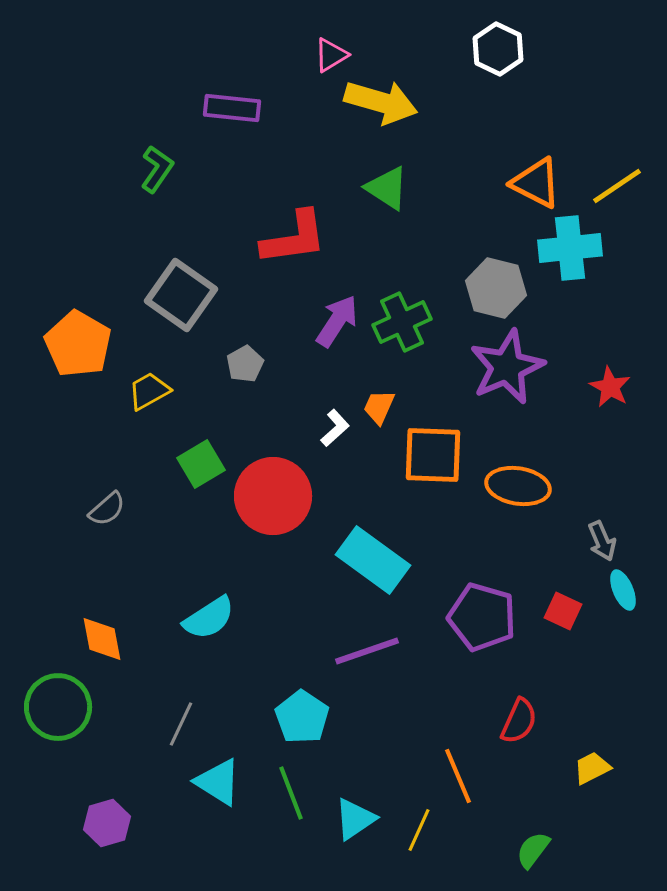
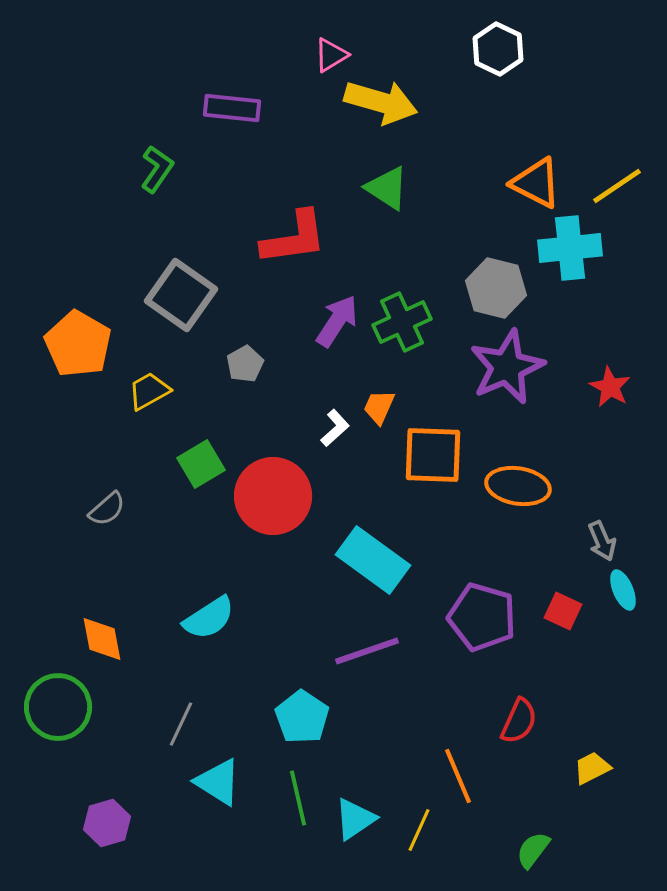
green line at (291, 793): moved 7 px right, 5 px down; rotated 8 degrees clockwise
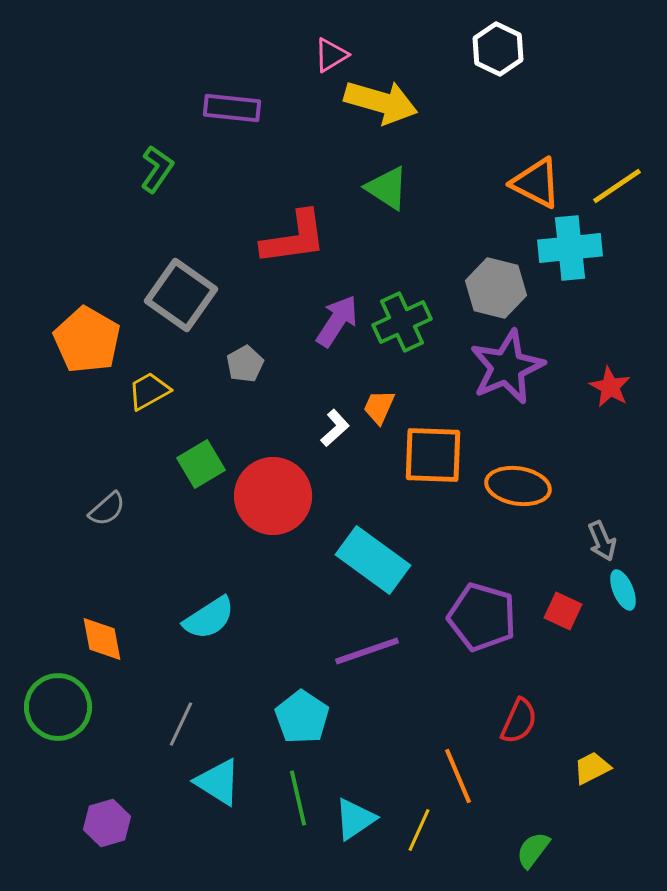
orange pentagon at (78, 344): moved 9 px right, 4 px up
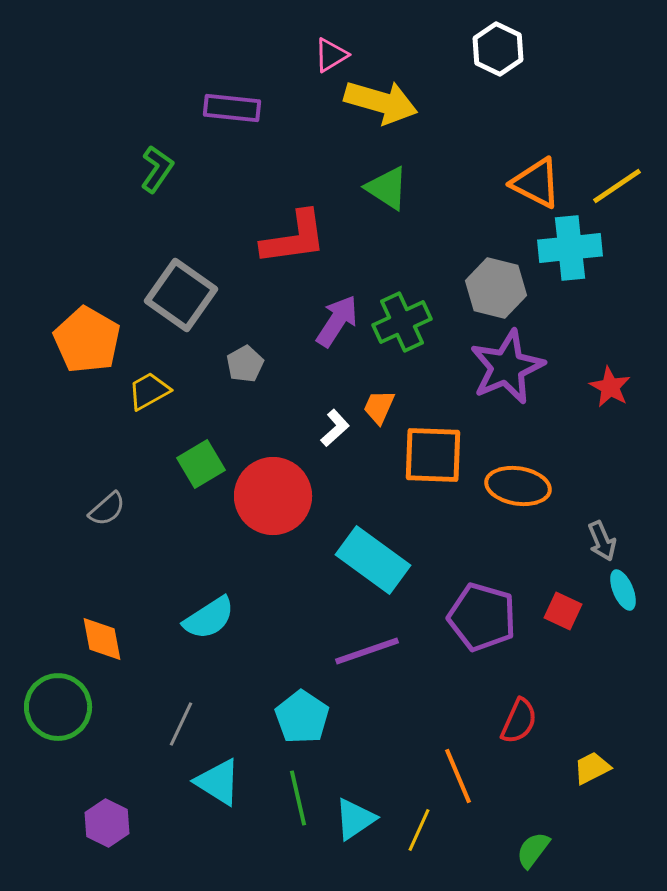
purple hexagon at (107, 823): rotated 18 degrees counterclockwise
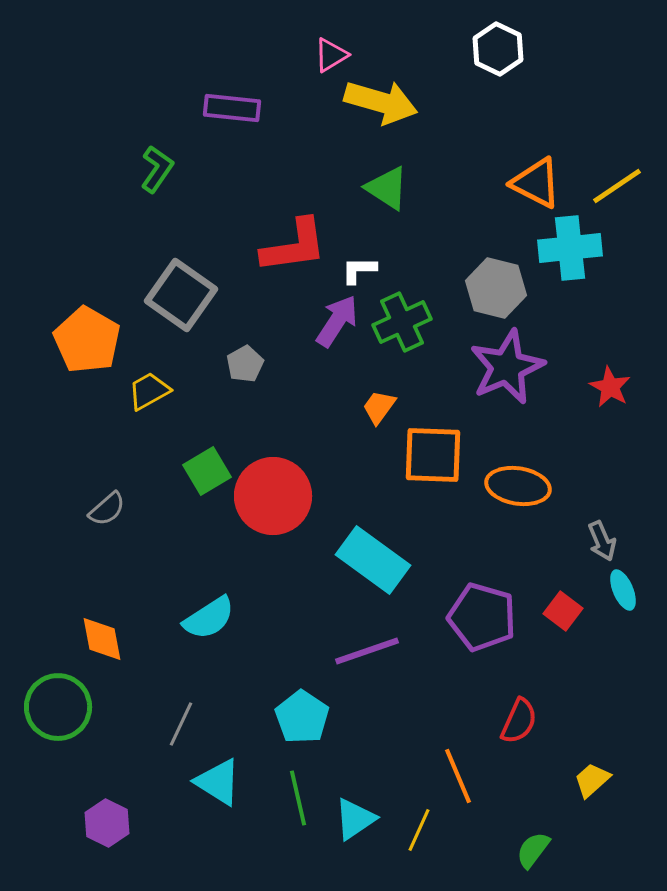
red L-shape at (294, 238): moved 8 px down
orange trapezoid at (379, 407): rotated 12 degrees clockwise
white L-shape at (335, 428): moved 24 px right, 158 px up; rotated 138 degrees counterclockwise
green square at (201, 464): moved 6 px right, 7 px down
red square at (563, 611): rotated 12 degrees clockwise
yellow trapezoid at (592, 768): moved 12 px down; rotated 15 degrees counterclockwise
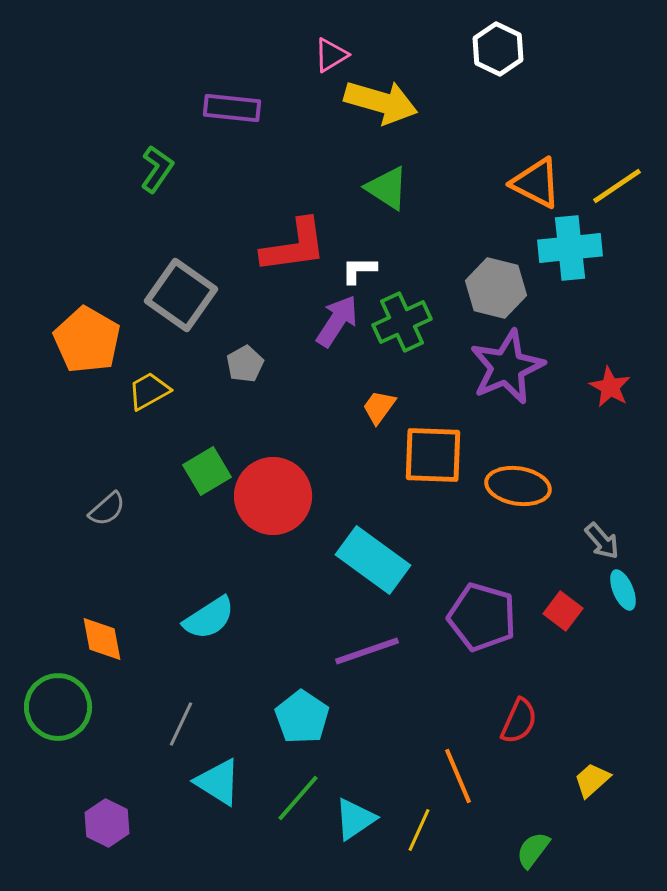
gray arrow at (602, 541): rotated 18 degrees counterclockwise
green line at (298, 798): rotated 54 degrees clockwise
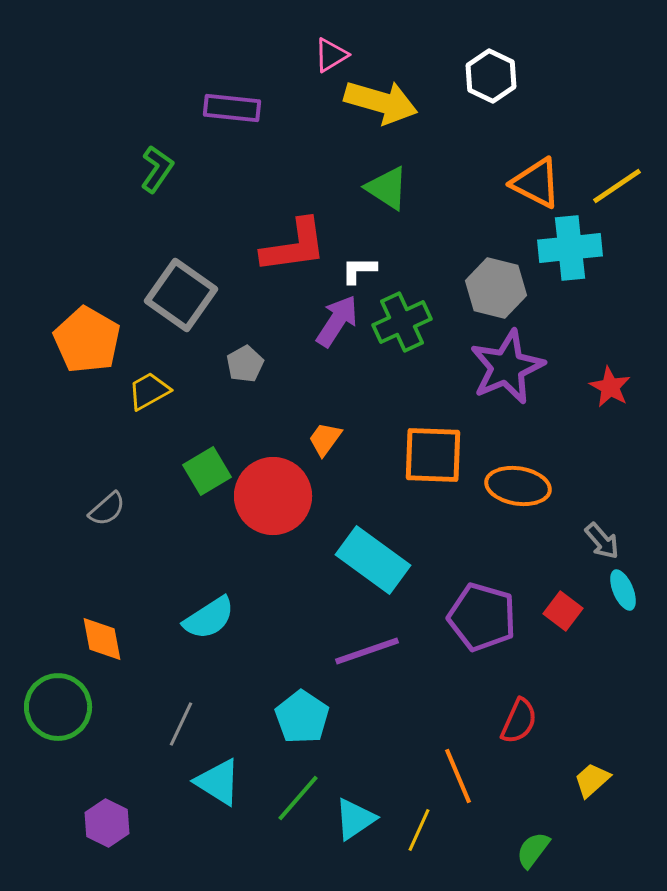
white hexagon at (498, 49): moved 7 px left, 27 px down
orange trapezoid at (379, 407): moved 54 px left, 32 px down
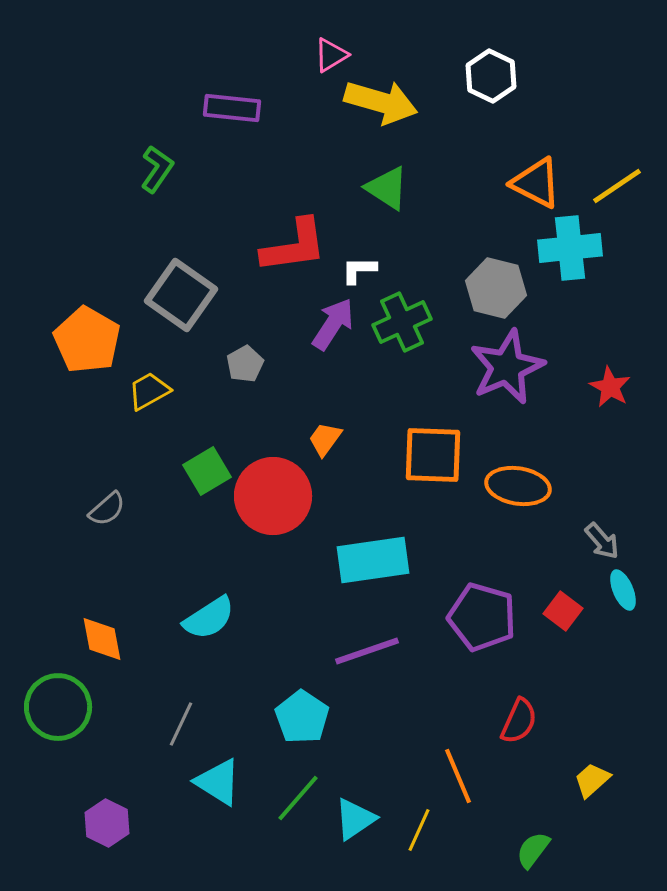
purple arrow at (337, 321): moved 4 px left, 3 px down
cyan rectangle at (373, 560): rotated 44 degrees counterclockwise
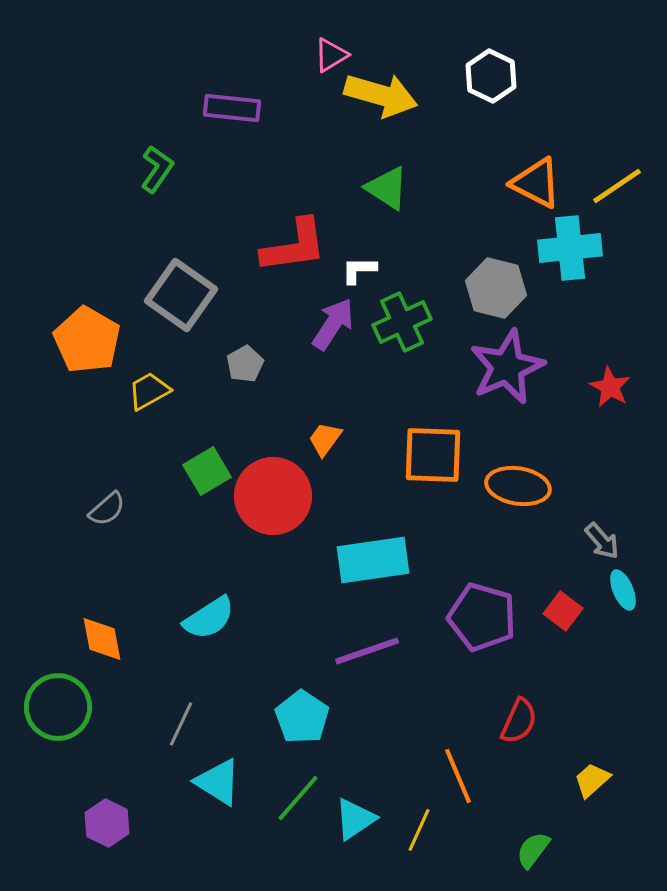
yellow arrow at (381, 102): moved 7 px up
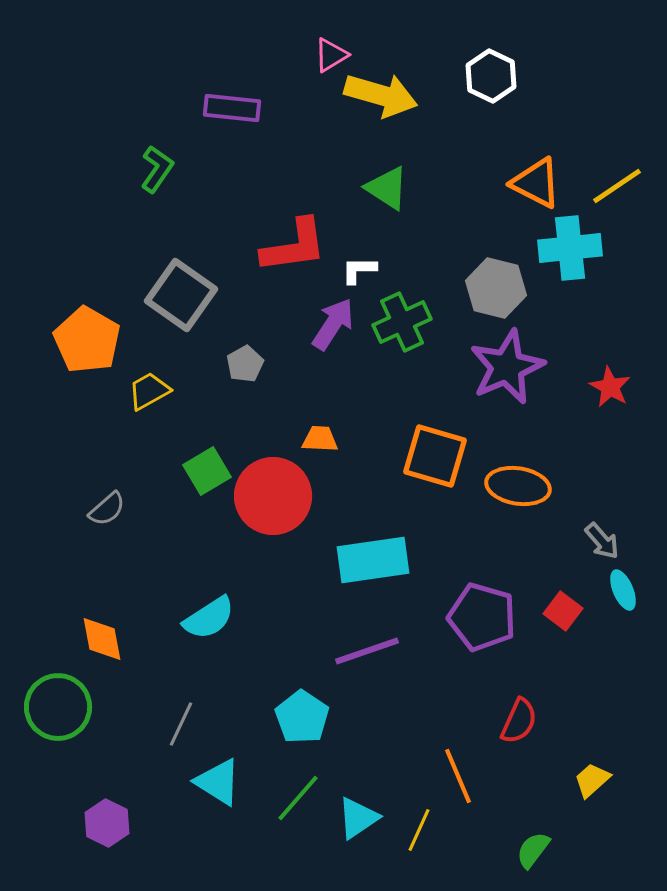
orange trapezoid at (325, 439): moved 5 px left; rotated 57 degrees clockwise
orange square at (433, 455): moved 2 px right, 1 px down; rotated 14 degrees clockwise
cyan triangle at (355, 819): moved 3 px right, 1 px up
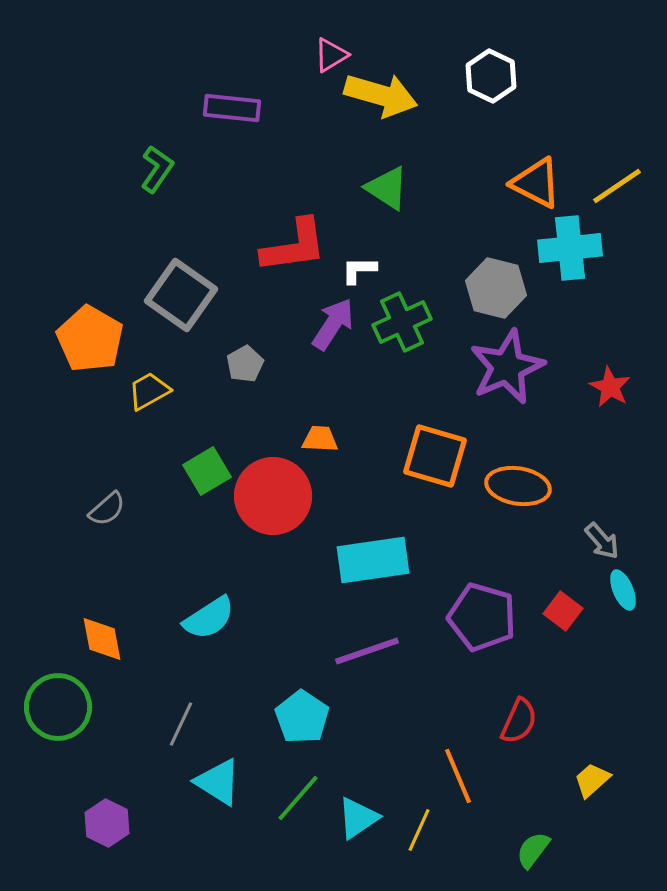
orange pentagon at (87, 340): moved 3 px right, 1 px up
